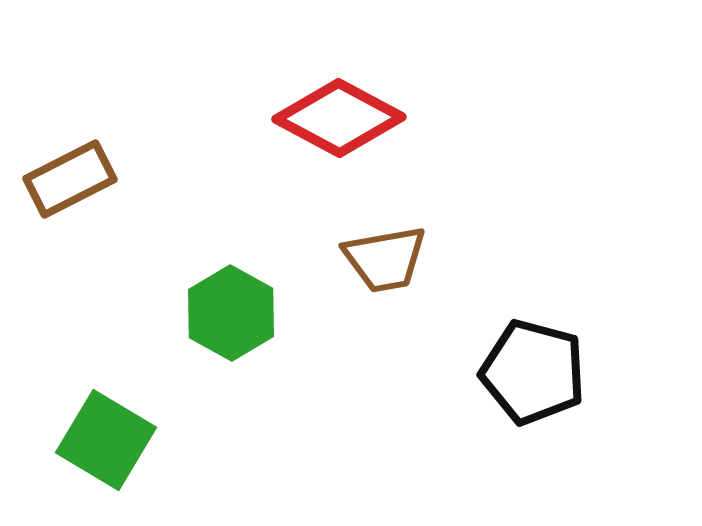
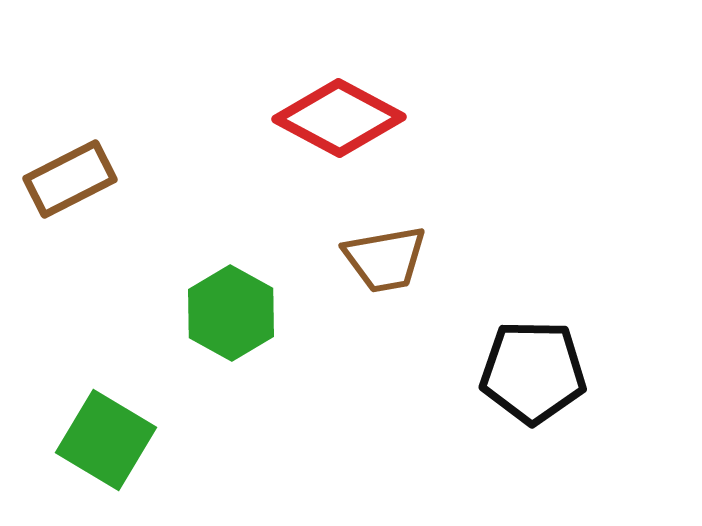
black pentagon: rotated 14 degrees counterclockwise
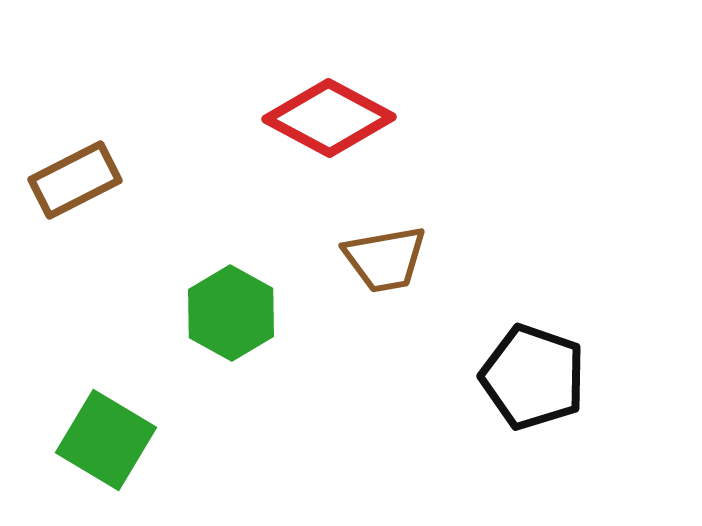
red diamond: moved 10 px left
brown rectangle: moved 5 px right, 1 px down
black pentagon: moved 5 px down; rotated 18 degrees clockwise
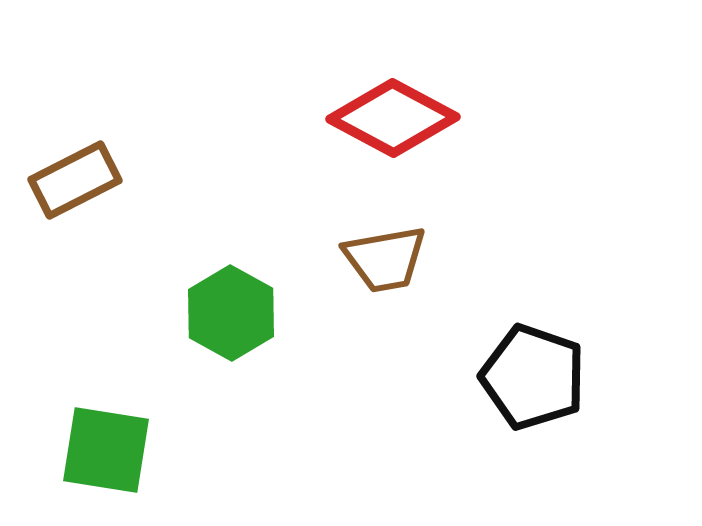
red diamond: moved 64 px right
green square: moved 10 px down; rotated 22 degrees counterclockwise
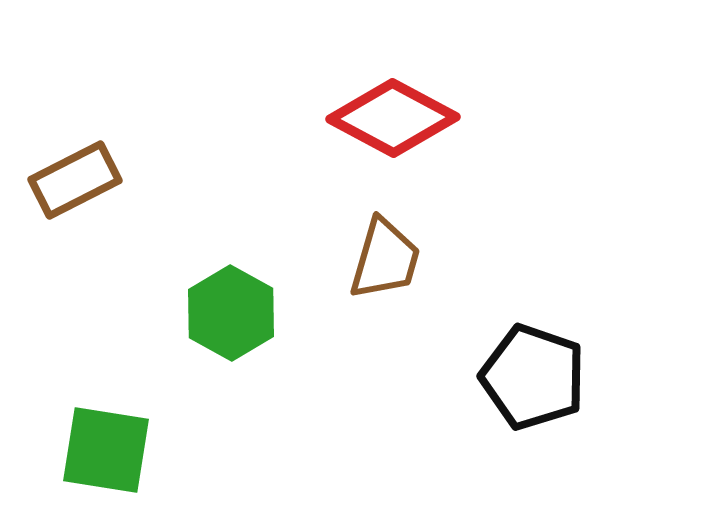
brown trapezoid: rotated 64 degrees counterclockwise
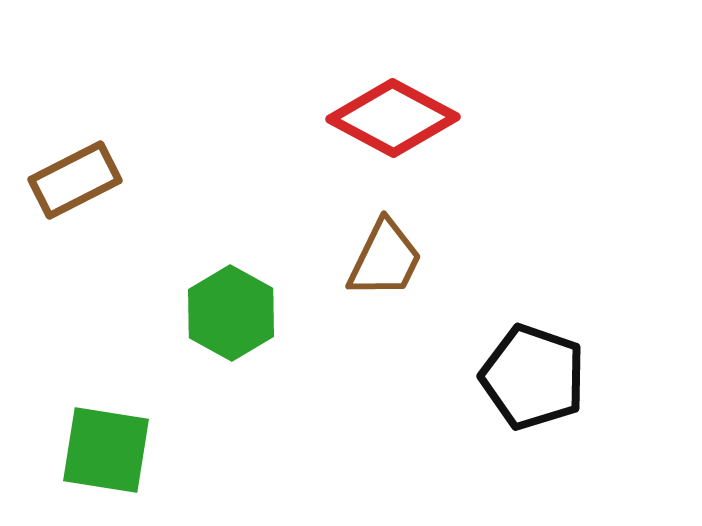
brown trapezoid: rotated 10 degrees clockwise
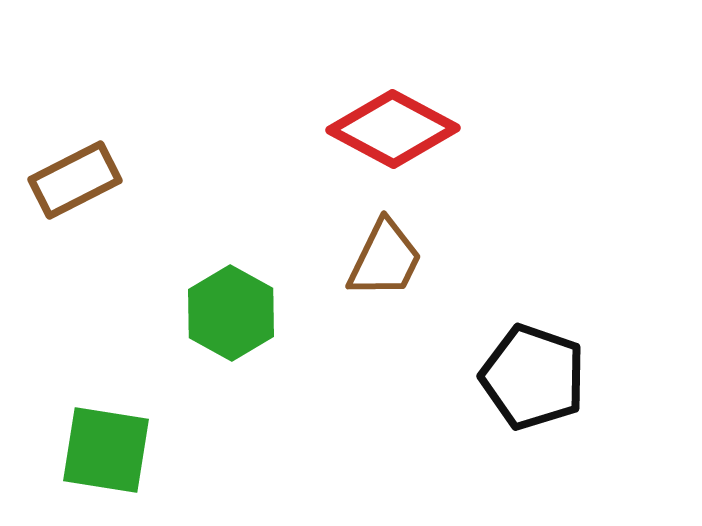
red diamond: moved 11 px down
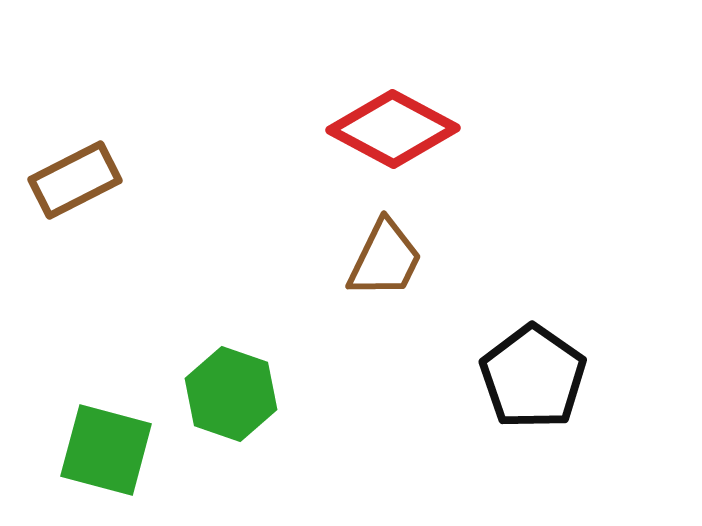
green hexagon: moved 81 px down; rotated 10 degrees counterclockwise
black pentagon: rotated 16 degrees clockwise
green square: rotated 6 degrees clockwise
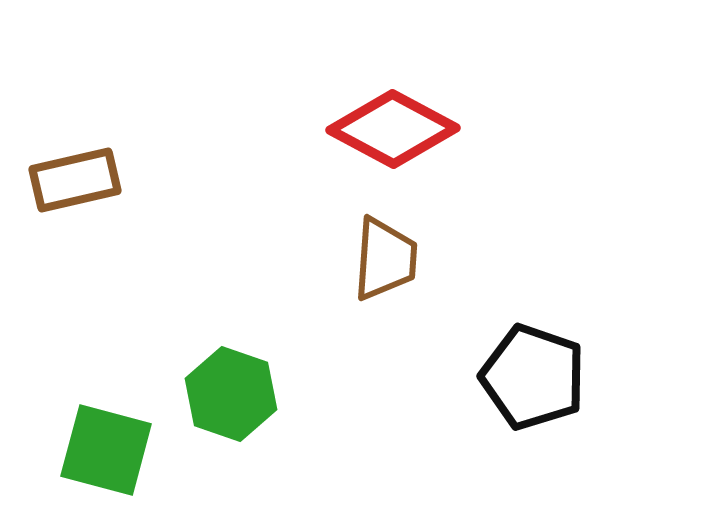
brown rectangle: rotated 14 degrees clockwise
brown trapezoid: rotated 22 degrees counterclockwise
black pentagon: rotated 16 degrees counterclockwise
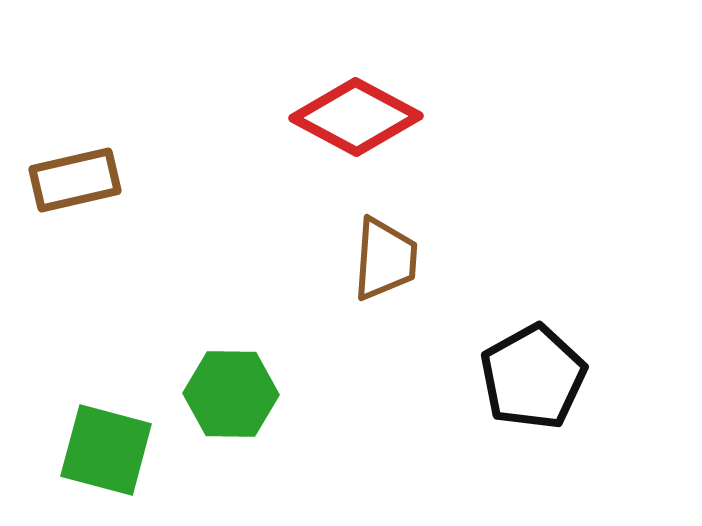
red diamond: moved 37 px left, 12 px up
black pentagon: rotated 24 degrees clockwise
green hexagon: rotated 18 degrees counterclockwise
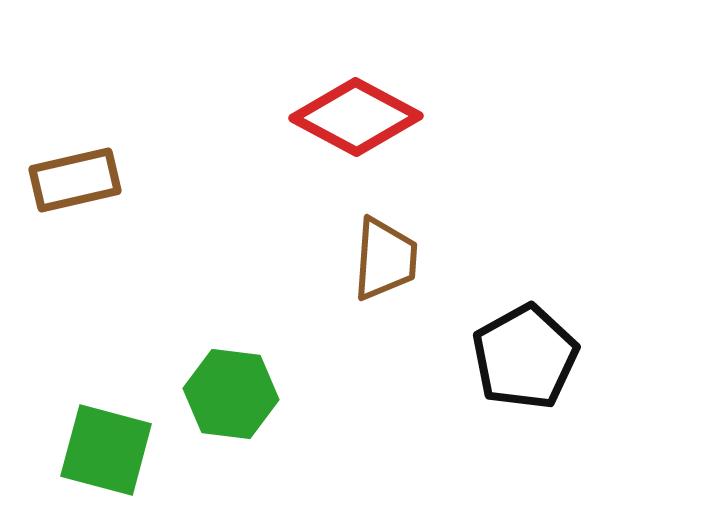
black pentagon: moved 8 px left, 20 px up
green hexagon: rotated 6 degrees clockwise
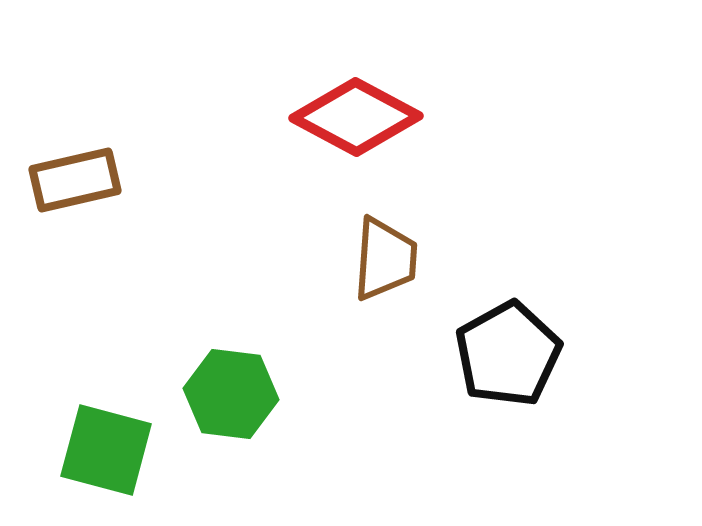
black pentagon: moved 17 px left, 3 px up
